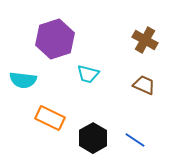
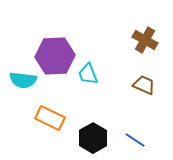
purple hexagon: moved 17 px down; rotated 15 degrees clockwise
cyan trapezoid: rotated 55 degrees clockwise
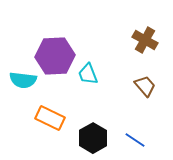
brown trapezoid: moved 1 px right, 1 px down; rotated 25 degrees clockwise
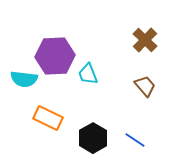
brown cross: rotated 15 degrees clockwise
cyan semicircle: moved 1 px right, 1 px up
orange rectangle: moved 2 px left
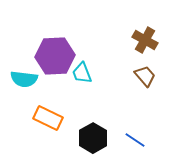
brown cross: rotated 15 degrees counterclockwise
cyan trapezoid: moved 6 px left, 1 px up
brown trapezoid: moved 10 px up
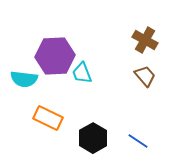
blue line: moved 3 px right, 1 px down
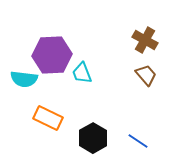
purple hexagon: moved 3 px left, 1 px up
brown trapezoid: moved 1 px right, 1 px up
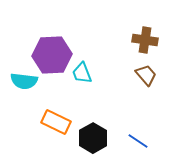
brown cross: rotated 20 degrees counterclockwise
cyan semicircle: moved 2 px down
orange rectangle: moved 8 px right, 4 px down
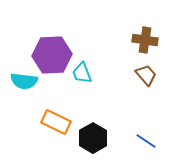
blue line: moved 8 px right
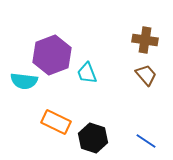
purple hexagon: rotated 18 degrees counterclockwise
cyan trapezoid: moved 5 px right
black hexagon: rotated 12 degrees counterclockwise
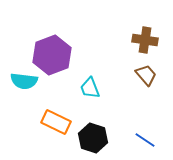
cyan trapezoid: moved 3 px right, 15 px down
blue line: moved 1 px left, 1 px up
